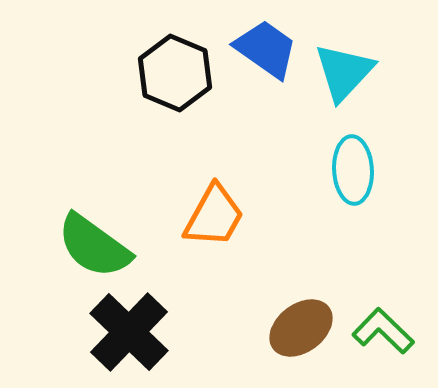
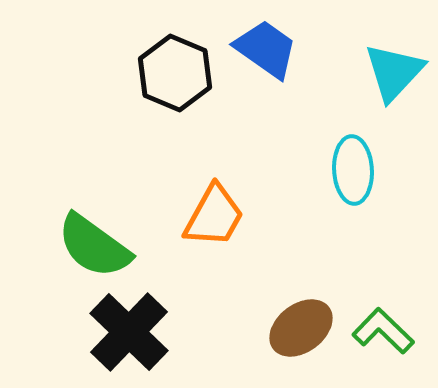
cyan triangle: moved 50 px right
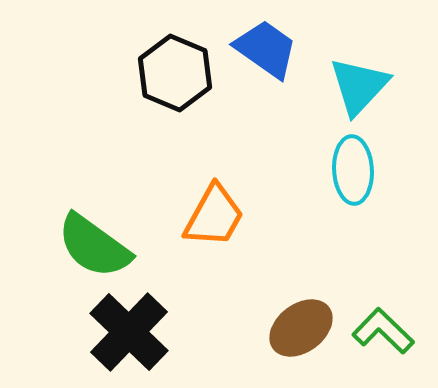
cyan triangle: moved 35 px left, 14 px down
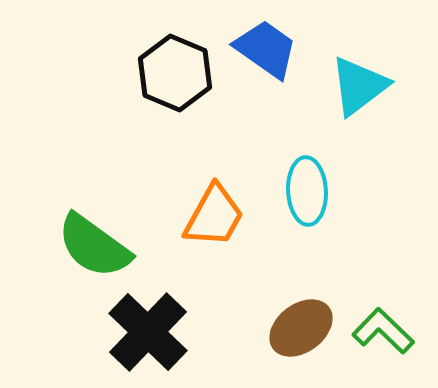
cyan triangle: rotated 10 degrees clockwise
cyan ellipse: moved 46 px left, 21 px down
black cross: moved 19 px right
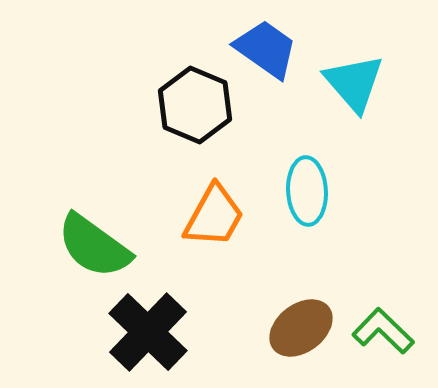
black hexagon: moved 20 px right, 32 px down
cyan triangle: moved 5 px left, 3 px up; rotated 34 degrees counterclockwise
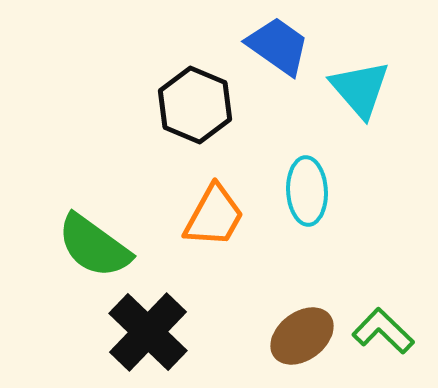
blue trapezoid: moved 12 px right, 3 px up
cyan triangle: moved 6 px right, 6 px down
brown ellipse: moved 1 px right, 8 px down
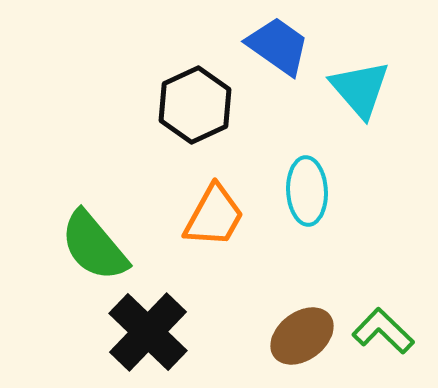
black hexagon: rotated 12 degrees clockwise
green semicircle: rotated 14 degrees clockwise
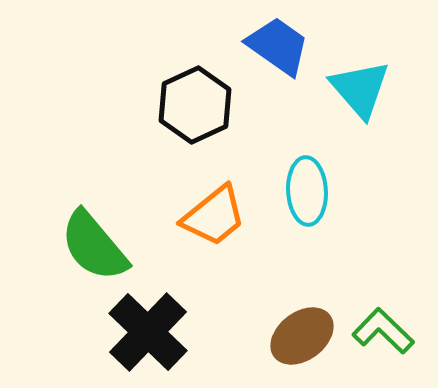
orange trapezoid: rotated 22 degrees clockwise
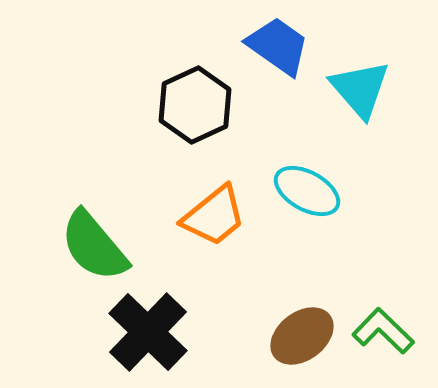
cyan ellipse: rotated 58 degrees counterclockwise
